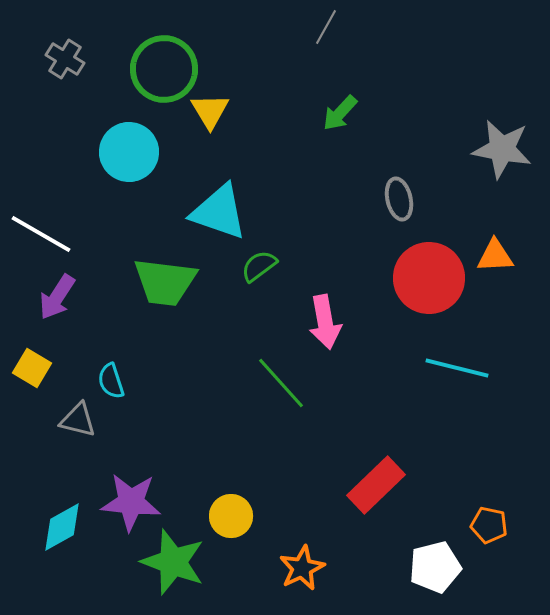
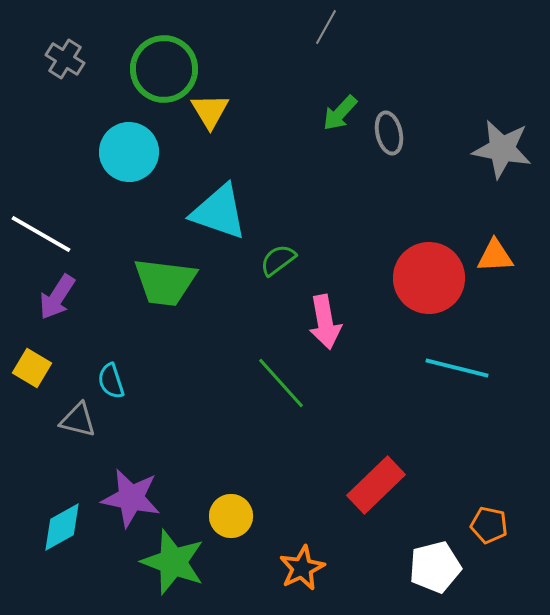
gray ellipse: moved 10 px left, 66 px up
green semicircle: moved 19 px right, 6 px up
purple star: moved 4 px up; rotated 6 degrees clockwise
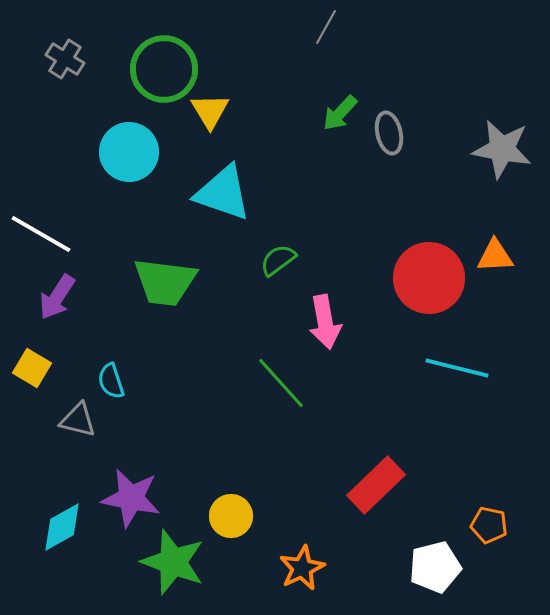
cyan triangle: moved 4 px right, 19 px up
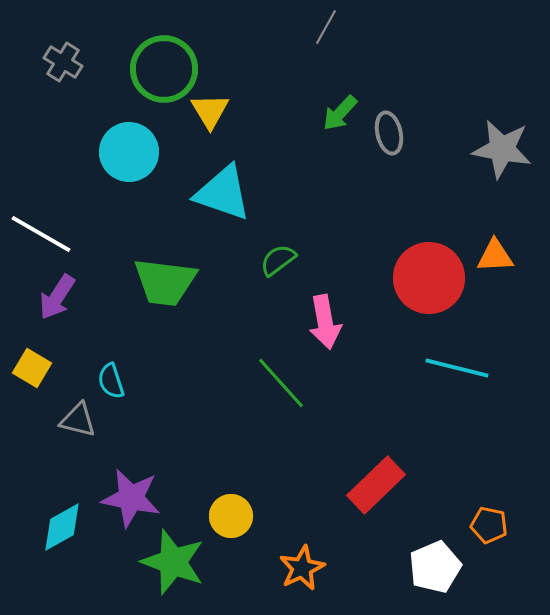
gray cross: moved 2 px left, 3 px down
white pentagon: rotated 9 degrees counterclockwise
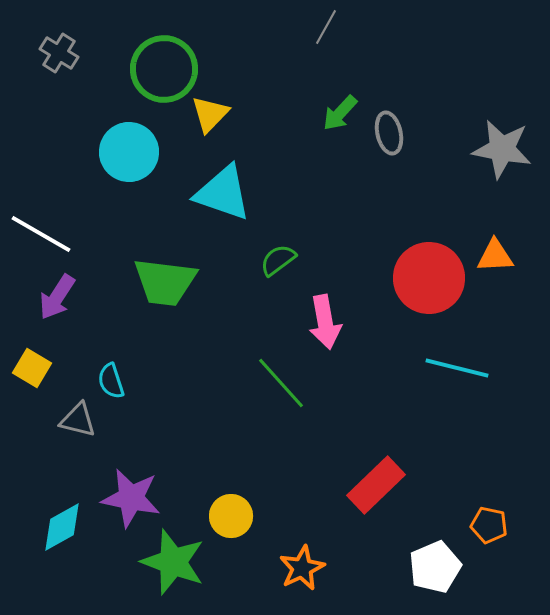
gray cross: moved 4 px left, 9 px up
yellow triangle: moved 3 px down; rotated 15 degrees clockwise
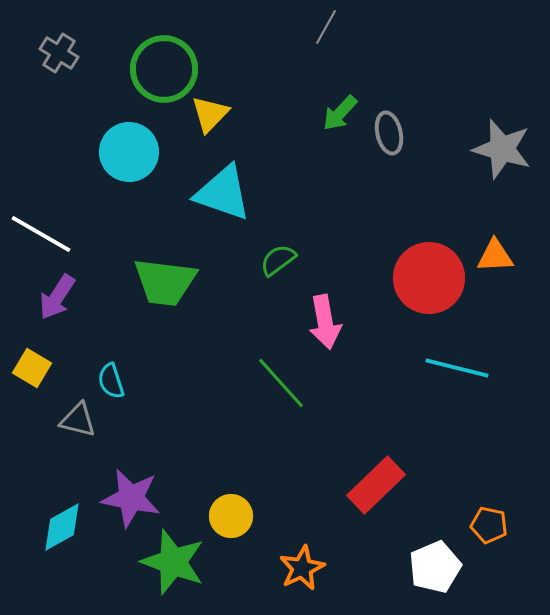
gray star: rotated 6 degrees clockwise
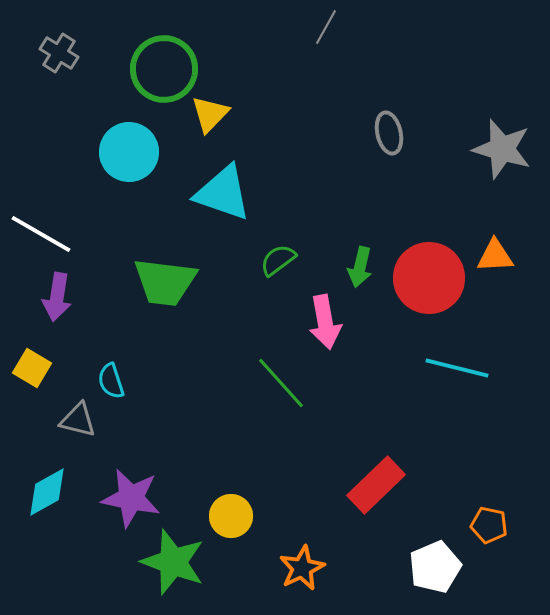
green arrow: moved 20 px right, 154 px down; rotated 30 degrees counterclockwise
purple arrow: rotated 24 degrees counterclockwise
cyan diamond: moved 15 px left, 35 px up
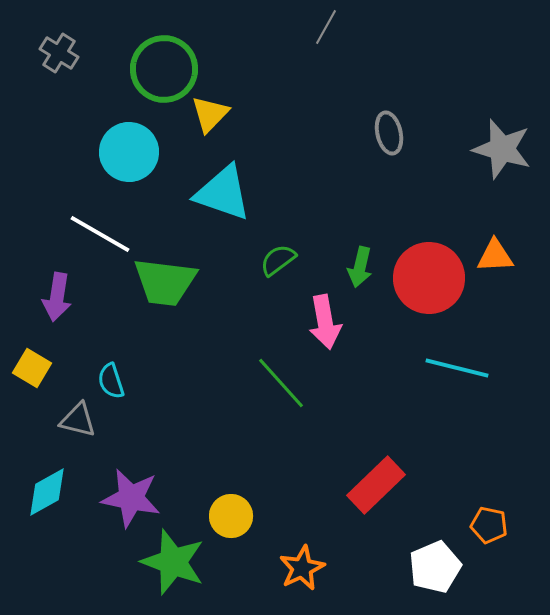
white line: moved 59 px right
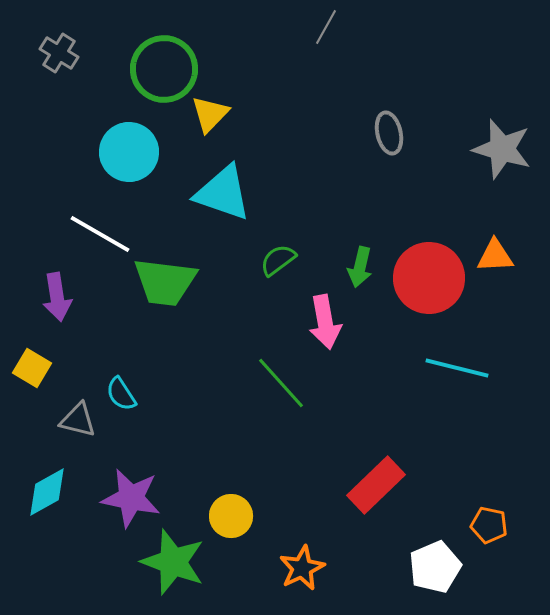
purple arrow: rotated 18 degrees counterclockwise
cyan semicircle: moved 10 px right, 13 px down; rotated 15 degrees counterclockwise
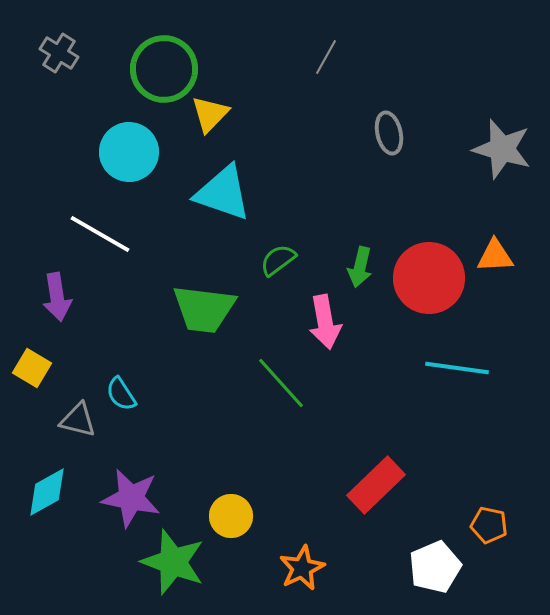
gray line: moved 30 px down
green trapezoid: moved 39 px right, 27 px down
cyan line: rotated 6 degrees counterclockwise
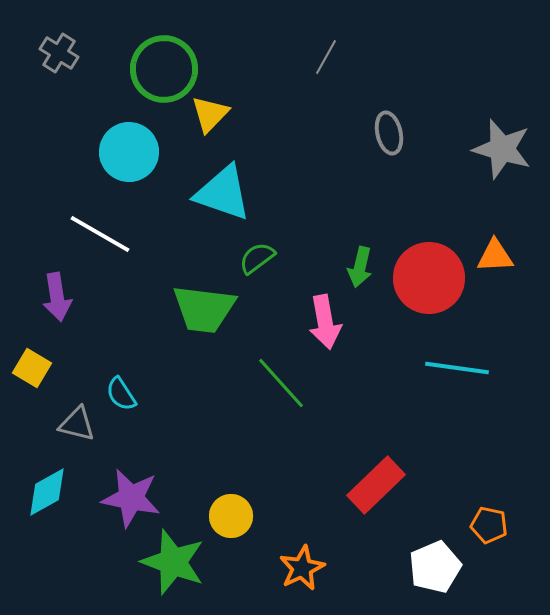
green semicircle: moved 21 px left, 2 px up
gray triangle: moved 1 px left, 4 px down
